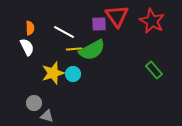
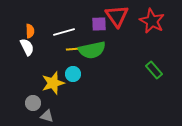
orange semicircle: moved 3 px down
white line: rotated 45 degrees counterclockwise
green semicircle: rotated 16 degrees clockwise
yellow star: moved 10 px down
gray circle: moved 1 px left
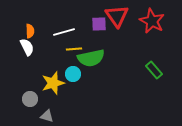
green semicircle: moved 1 px left, 8 px down
gray circle: moved 3 px left, 4 px up
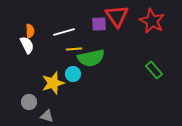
white semicircle: moved 2 px up
gray circle: moved 1 px left, 3 px down
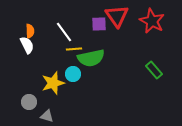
white line: rotated 70 degrees clockwise
